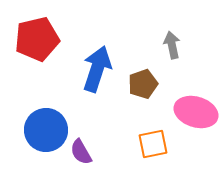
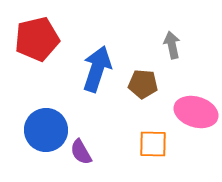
brown pentagon: rotated 24 degrees clockwise
orange square: rotated 12 degrees clockwise
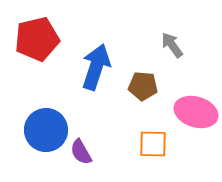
gray arrow: rotated 24 degrees counterclockwise
blue arrow: moved 1 px left, 2 px up
brown pentagon: moved 2 px down
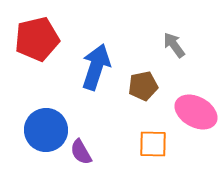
gray arrow: moved 2 px right
brown pentagon: rotated 16 degrees counterclockwise
pink ellipse: rotated 12 degrees clockwise
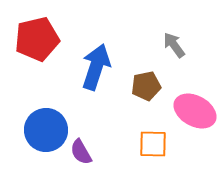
brown pentagon: moved 3 px right
pink ellipse: moved 1 px left, 1 px up
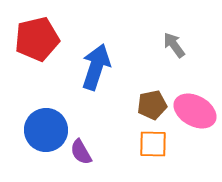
brown pentagon: moved 6 px right, 19 px down
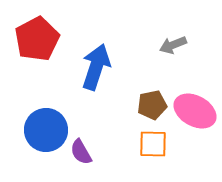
red pentagon: rotated 15 degrees counterclockwise
gray arrow: moved 1 px left; rotated 76 degrees counterclockwise
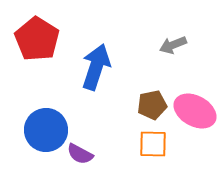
red pentagon: rotated 12 degrees counterclockwise
purple semicircle: moved 1 px left, 2 px down; rotated 32 degrees counterclockwise
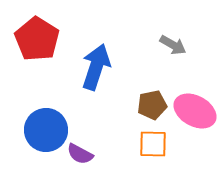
gray arrow: rotated 128 degrees counterclockwise
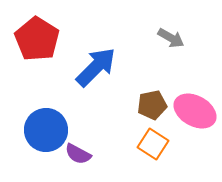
gray arrow: moved 2 px left, 7 px up
blue arrow: rotated 27 degrees clockwise
orange square: rotated 32 degrees clockwise
purple semicircle: moved 2 px left
